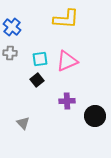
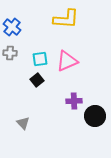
purple cross: moved 7 px right
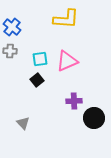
gray cross: moved 2 px up
black circle: moved 1 px left, 2 px down
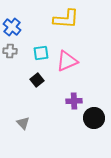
cyan square: moved 1 px right, 6 px up
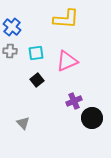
cyan square: moved 5 px left
purple cross: rotated 21 degrees counterclockwise
black circle: moved 2 px left
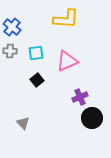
purple cross: moved 6 px right, 4 px up
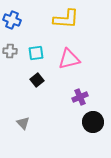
blue cross: moved 7 px up; rotated 18 degrees counterclockwise
pink triangle: moved 2 px right, 2 px up; rotated 10 degrees clockwise
black circle: moved 1 px right, 4 px down
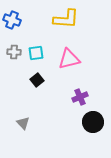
gray cross: moved 4 px right, 1 px down
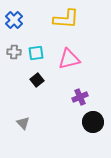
blue cross: moved 2 px right; rotated 24 degrees clockwise
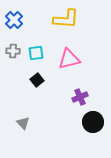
gray cross: moved 1 px left, 1 px up
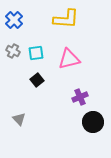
gray cross: rotated 24 degrees clockwise
gray triangle: moved 4 px left, 4 px up
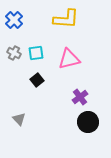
gray cross: moved 1 px right, 2 px down
purple cross: rotated 14 degrees counterclockwise
black circle: moved 5 px left
